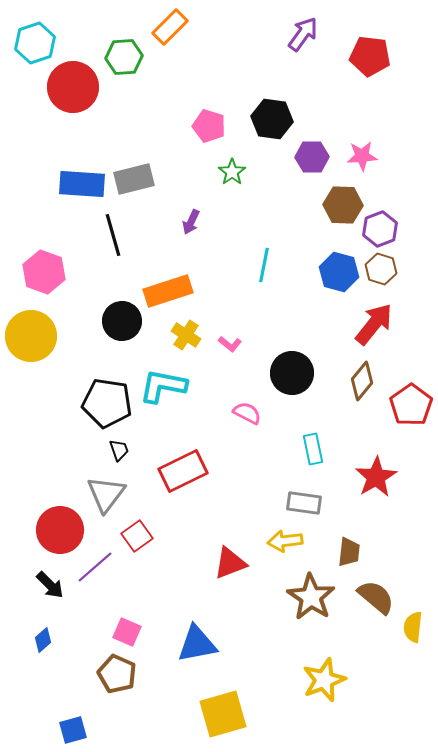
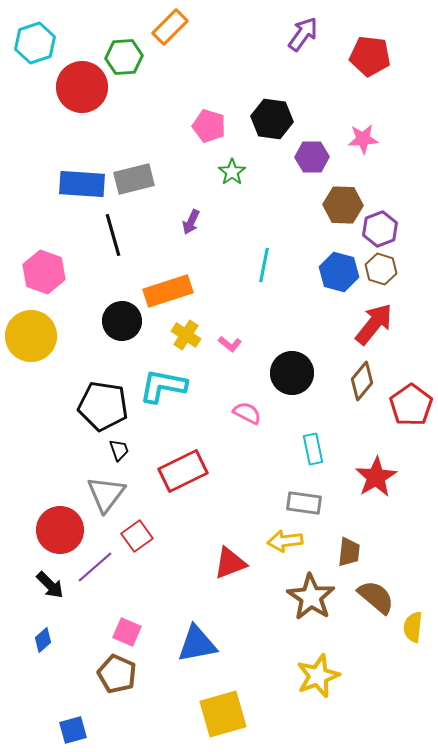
red circle at (73, 87): moved 9 px right
pink star at (362, 156): moved 1 px right, 17 px up
black pentagon at (107, 403): moved 4 px left, 3 px down
yellow star at (324, 680): moved 6 px left, 4 px up
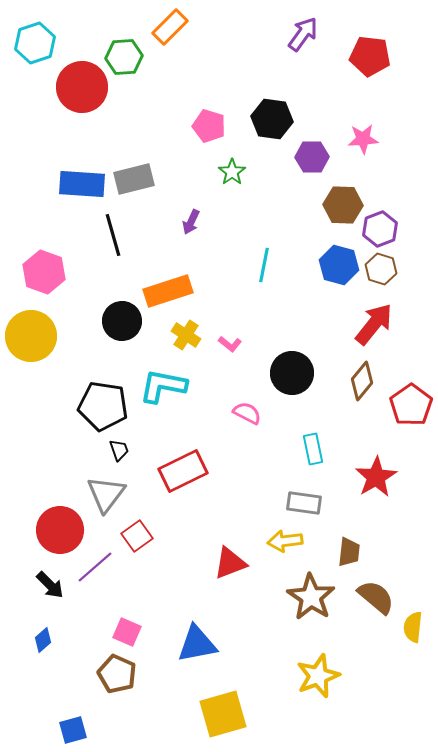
blue hexagon at (339, 272): moved 7 px up
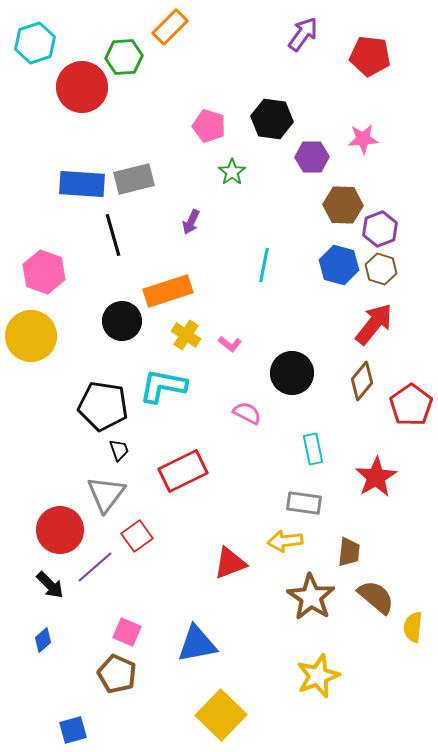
yellow square at (223, 714): moved 2 px left, 1 px down; rotated 30 degrees counterclockwise
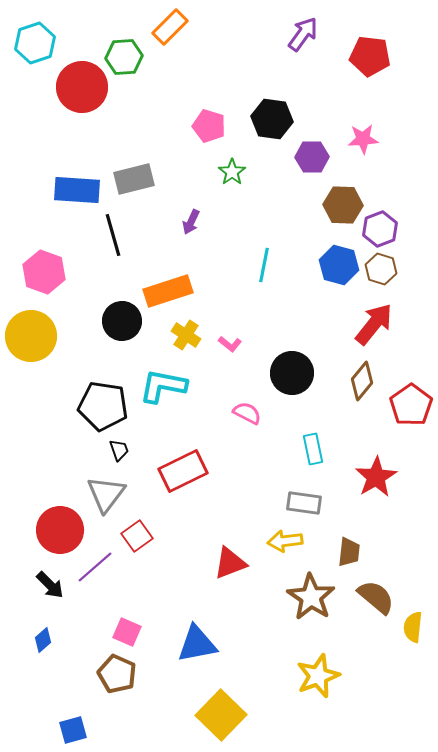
blue rectangle at (82, 184): moved 5 px left, 6 px down
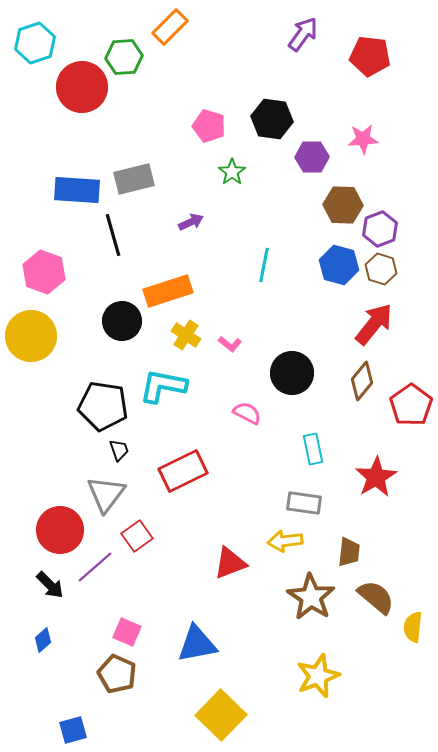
purple arrow at (191, 222): rotated 140 degrees counterclockwise
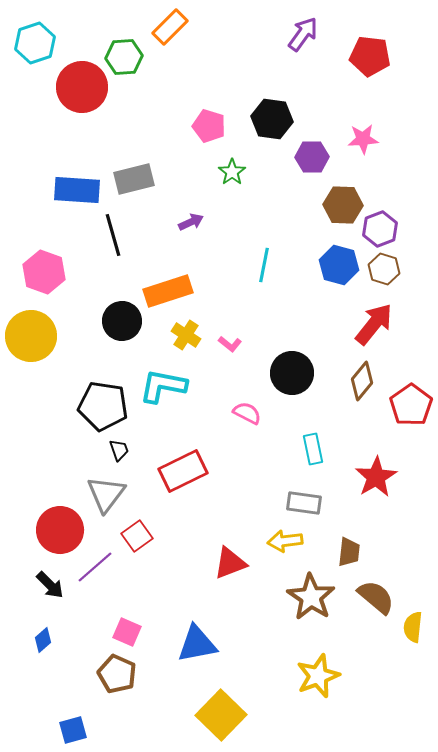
brown hexagon at (381, 269): moved 3 px right
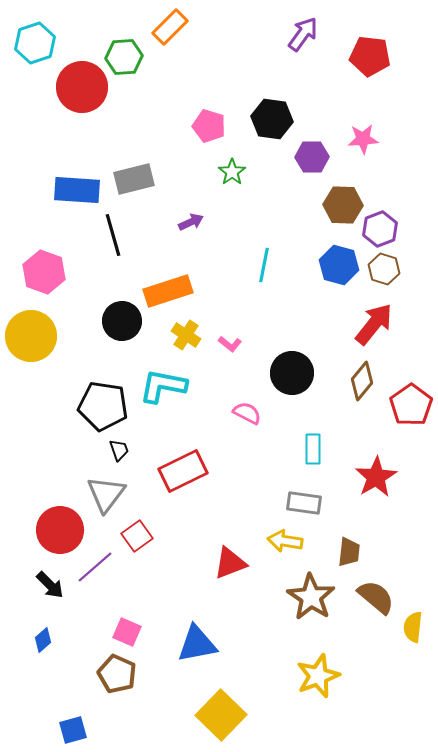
cyan rectangle at (313, 449): rotated 12 degrees clockwise
yellow arrow at (285, 541): rotated 16 degrees clockwise
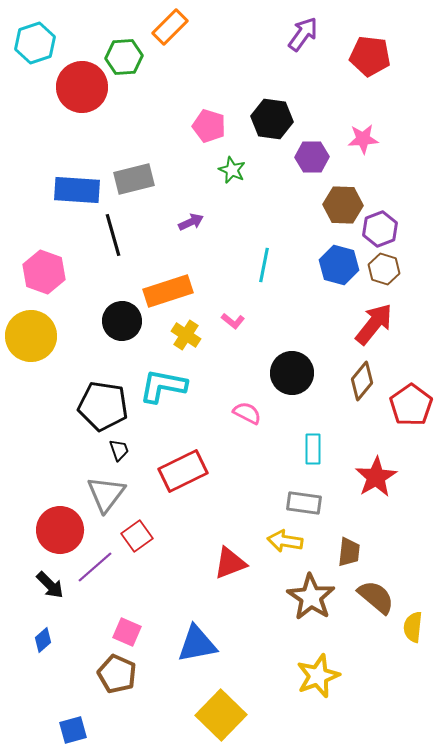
green star at (232, 172): moved 2 px up; rotated 12 degrees counterclockwise
pink L-shape at (230, 344): moved 3 px right, 23 px up
